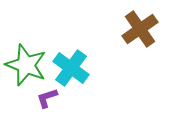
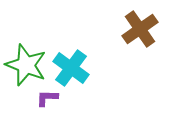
purple L-shape: rotated 20 degrees clockwise
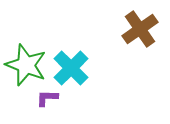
cyan cross: rotated 9 degrees clockwise
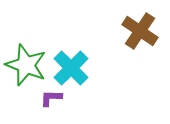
brown cross: moved 2 px down; rotated 21 degrees counterclockwise
purple L-shape: moved 4 px right
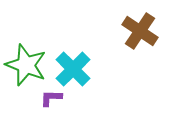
cyan cross: moved 2 px right, 1 px down
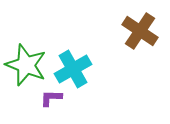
cyan cross: rotated 15 degrees clockwise
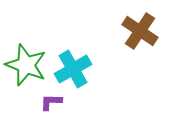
purple L-shape: moved 4 px down
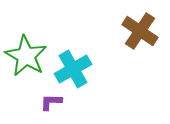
green star: moved 9 px up; rotated 9 degrees clockwise
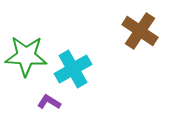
green star: rotated 27 degrees counterclockwise
purple L-shape: moved 2 px left; rotated 30 degrees clockwise
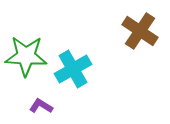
purple L-shape: moved 8 px left, 4 px down
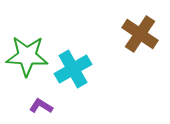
brown cross: moved 3 px down
green star: moved 1 px right
